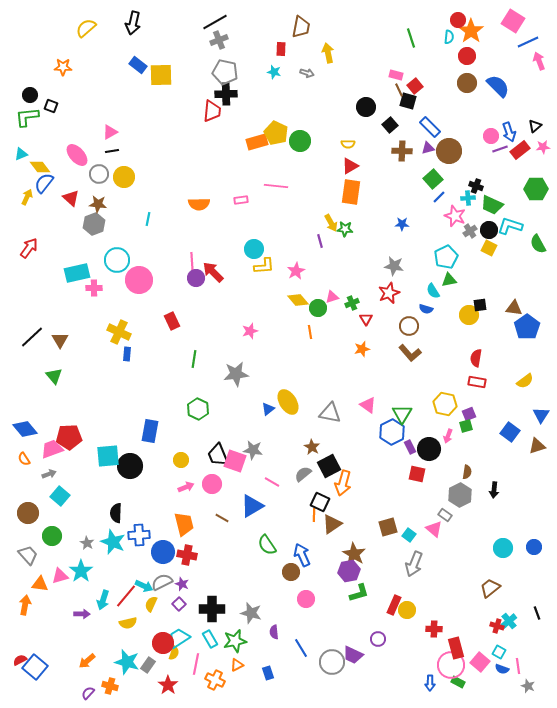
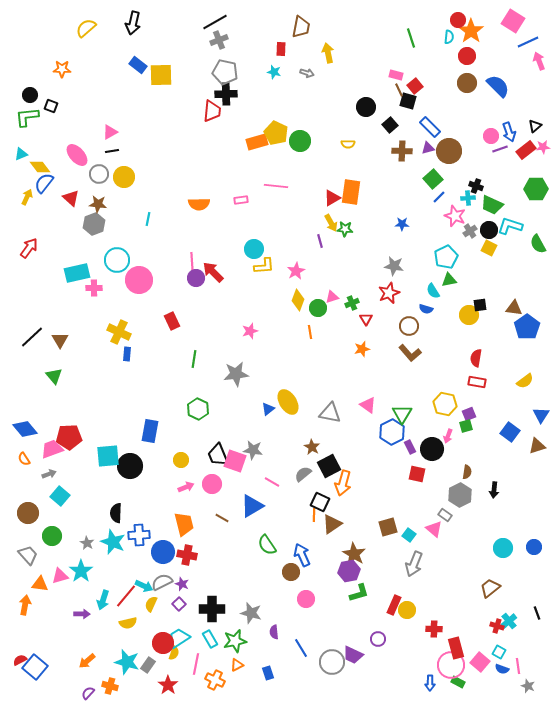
orange star at (63, 67): moved 1 px left, 2 px down
red rectangle at (520, 150): moved 6 px right
red triangle at (350, 166): moved 18 px left, 32 px down
yellow diamond at (298, 300): rotated 60 degrees clockwise
black circle at (429, 449): moved 3 px right
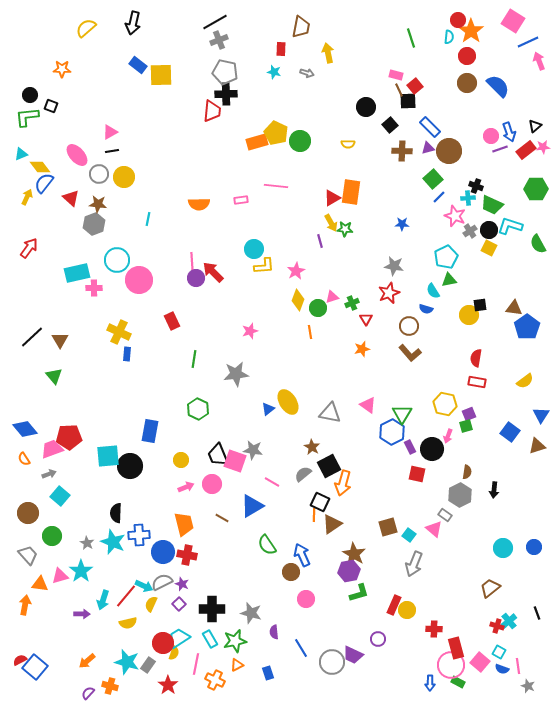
black square at (408, 101): rotated 18 degrees counterclockwise
